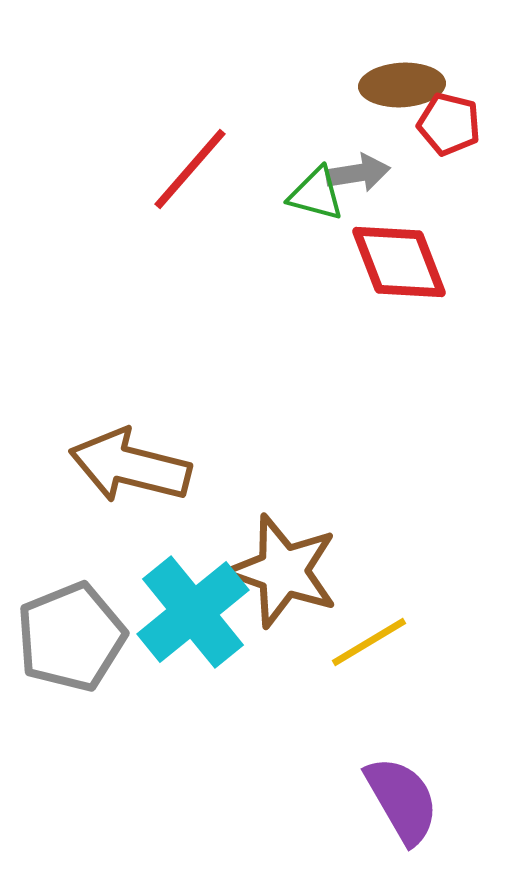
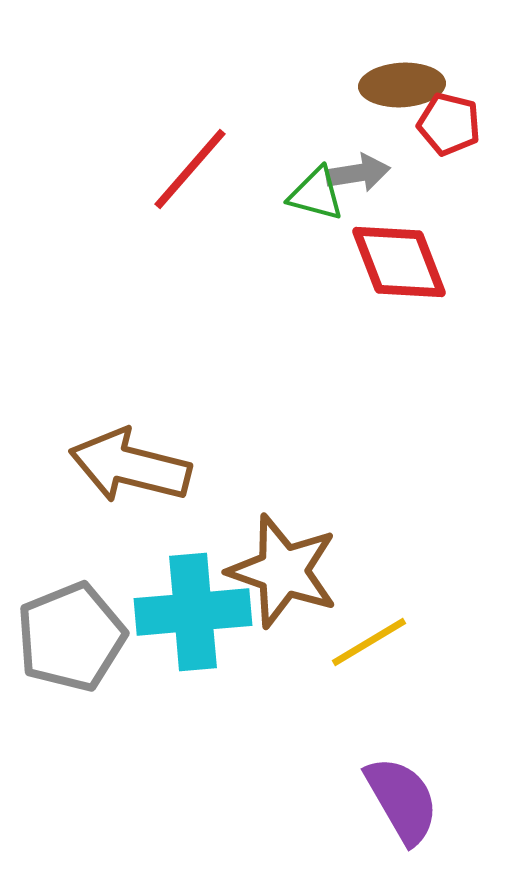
cyan cross: rotated 34 degrees clockwise
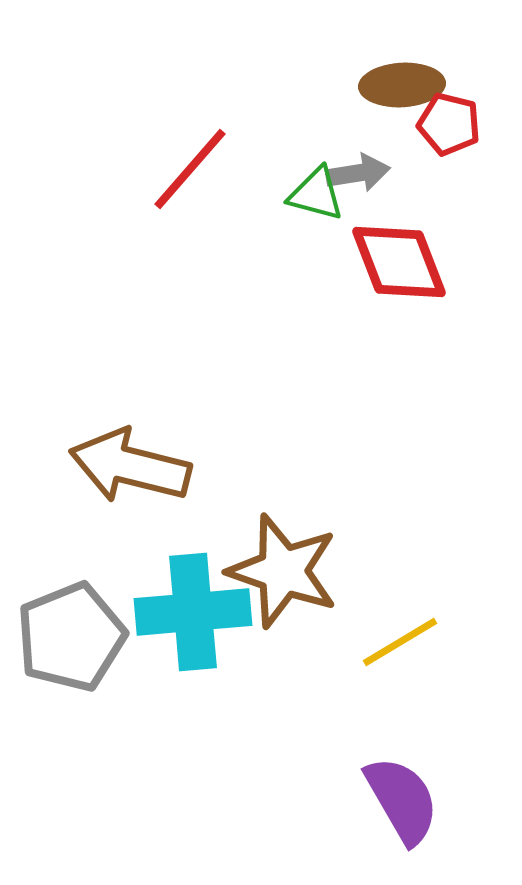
yellow line: moved 31 px right
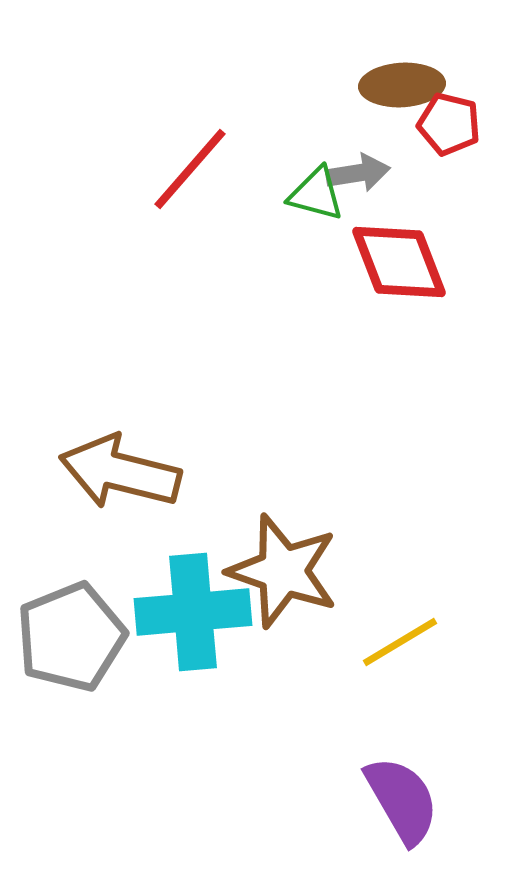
brown arrow: moved 10 px left, 6 px down
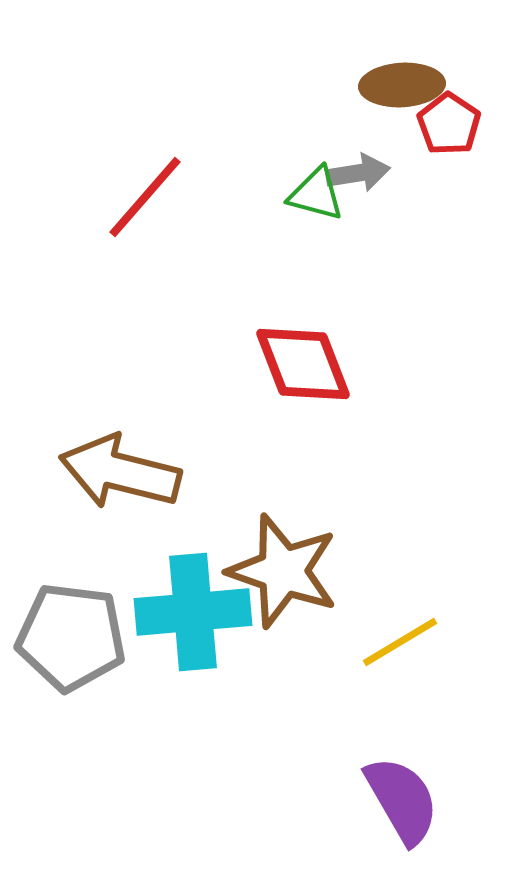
red pentagon: rotated 20 degrees clockwise
red line: moved 45 px left, 28 px down
red diamond: moved 96 px left, 102 px down
gray pentagon: rotated 29 degrees clockwise
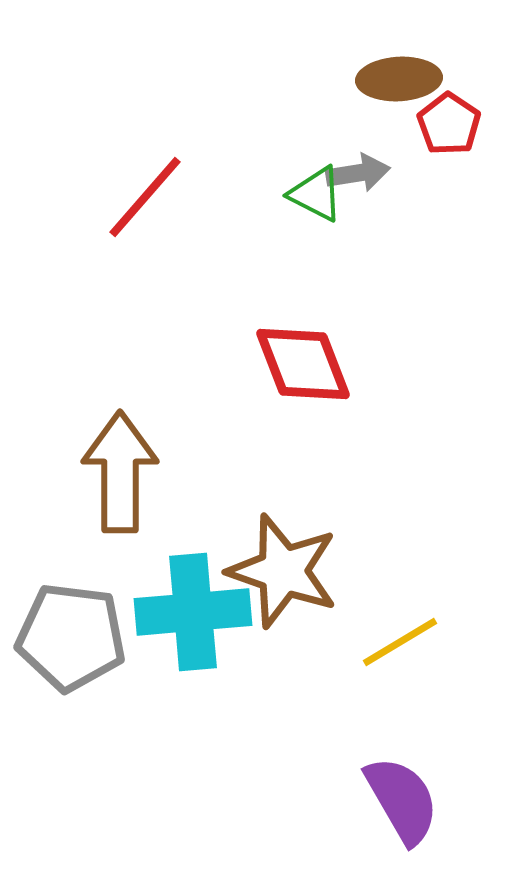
brown ellipse: moved 3 px left, 6 px up
green triangle: rotated 12 degrees clockwise
brown arrow: rotated 76 degrees clockwise
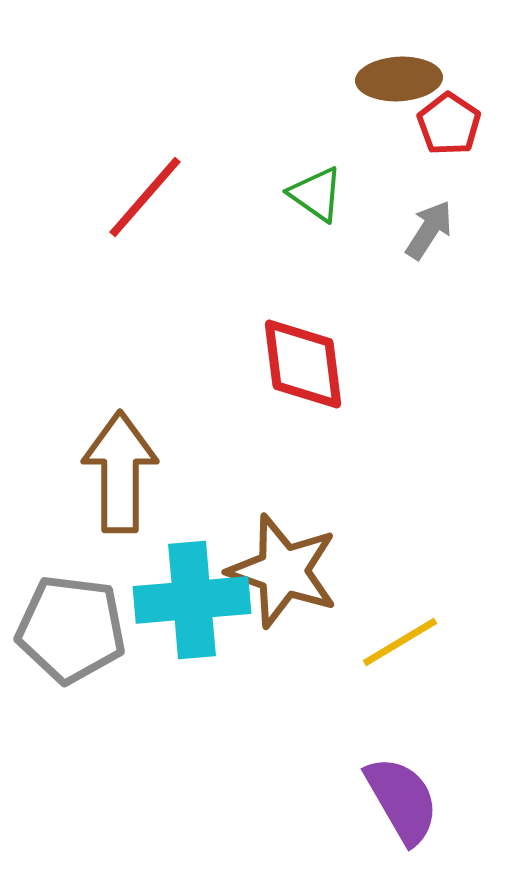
gray arrow: moved 71 px right, 57 px down; rotated 48 degrees counterclockwise
green triangle: rotated 8 degrees clockwise
red diamond: rotated 14 degrees clockwise
cyan cross: moved 1 px left, 12 px up
gray pentagon: moved 8 px up
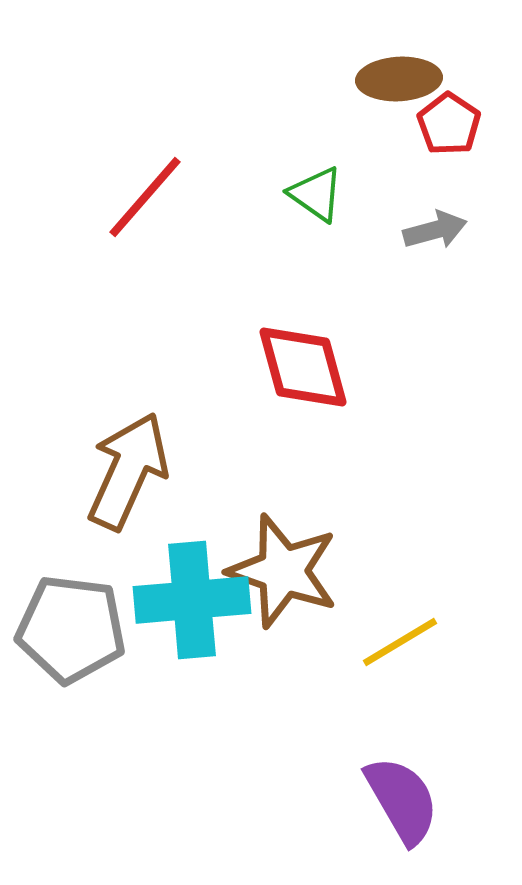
gray arrow: moved 6 px right; rotated 42 degrees clockwise
red diamond: moved 3 px down; rotated 8 degrees counterclockwise
brown arrow: moved 8 px right, 1 px up; rotated 24 degrees clockwise
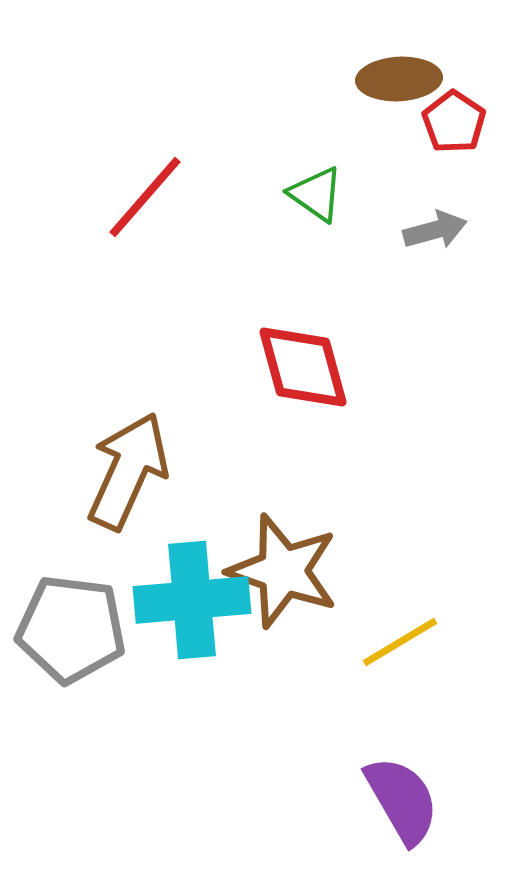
red pentagon: moved 5 px right, 2 px up
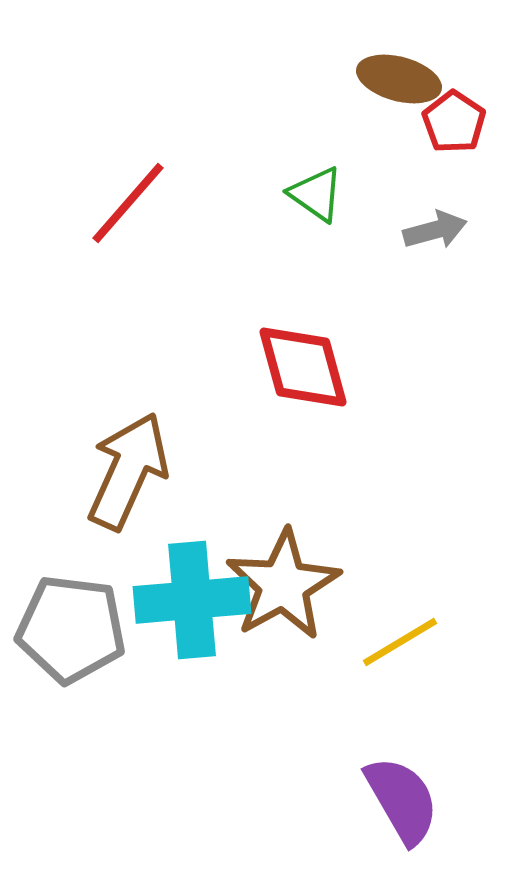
brown ellipse: rotated 18 degrees clockwise
red line: moved 17 px left, 6 px down
brown star: moved 14 px down; rotated 24 degrees clockwise
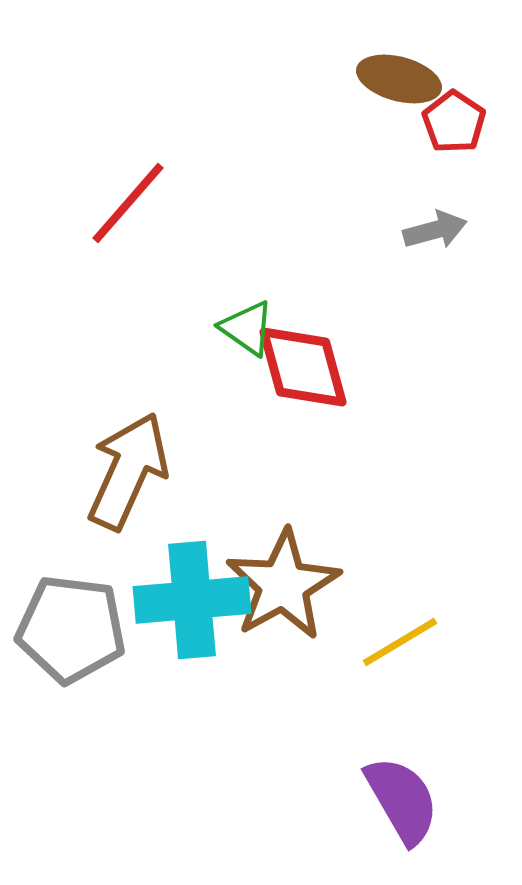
green triangle: moved 69 px left, 134 px down
